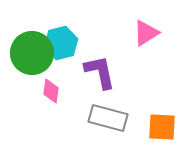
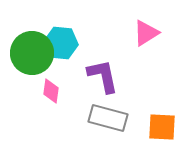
cyan hexagon: rotated 20 degrees clockwise
purple L-shape: moved 3 px right, 4 px down
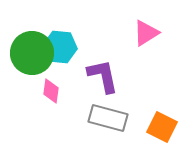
cyan hexagon: moved 1 px left, 4 px down
orange square: rotated 24 degrees clockwise
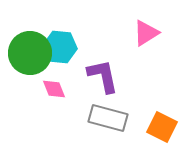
green circle: moved 2 px left
pink diamond: moved 3 px right, 2 px up; rotated 30 degrees counterclockwise
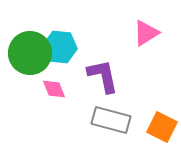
gray rectangle: moved 3 px right, 2 px down
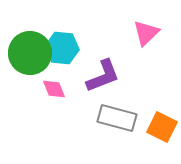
pink triangle: rotated 12 degrees counterclockwise
cyan hexagon: moved 2 px right, 1 px down
purple L-shape: rotated 81 degrees clockwise
gray rectangle: moved 6 px right, 2 px up
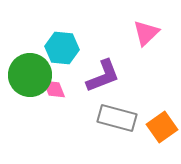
green circle: moved 22 px down
orange square: rotated 28 degrees clockwise
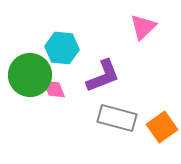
pink triangle: moved 3 px left, 6 px up
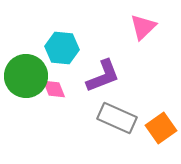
green circle: moved 4 px left, 1 px down
gray rectangle: rotated 9 degrees clockwise
orange square: moved 1 px left, 1 px down
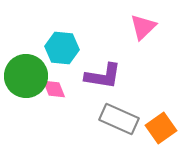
purple L-shape: rotated 30 degrees clockwise
gray rectangle: moved 2 px right, 1 px down
